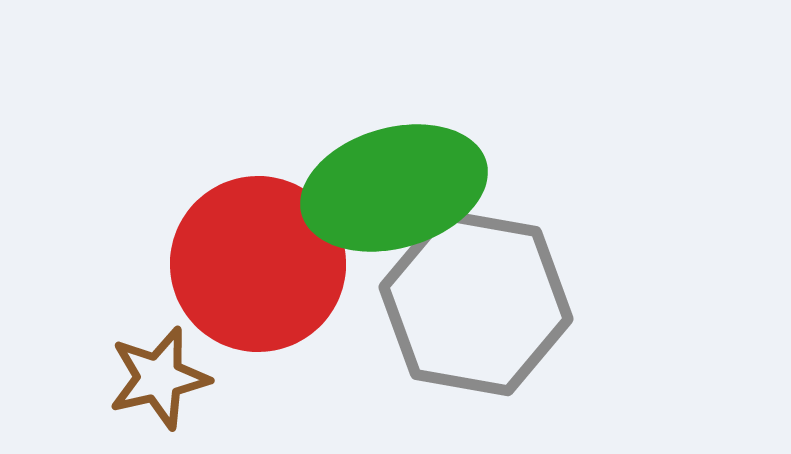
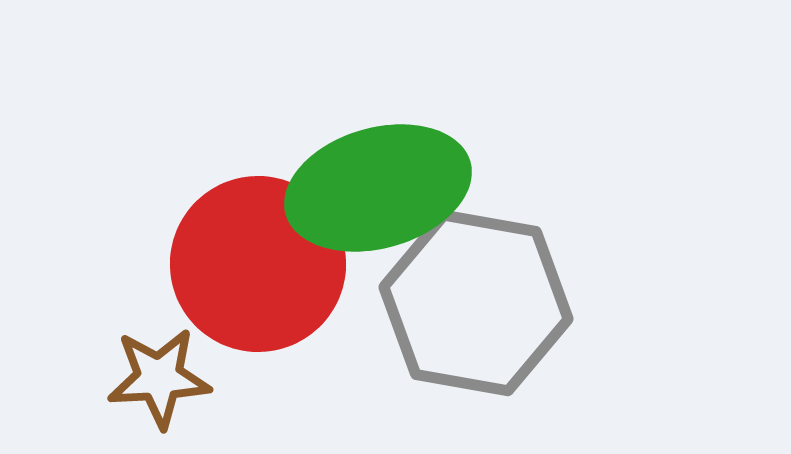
green ellipse: moved 16 px left
brown star: rotated 10 degrees clockwise
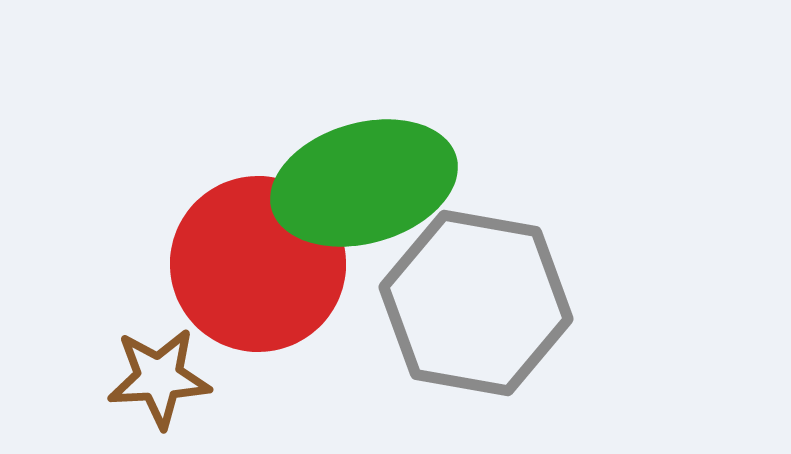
green ellipse: moved 14 px left, 5 px up
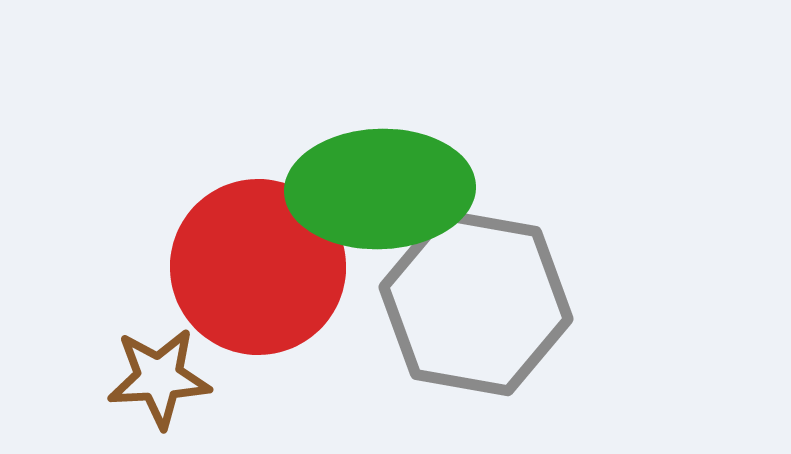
green ellipse: moved 16 px right, 6 px down; rotated 14 degrees clockwise
red circle: moved 3 px down
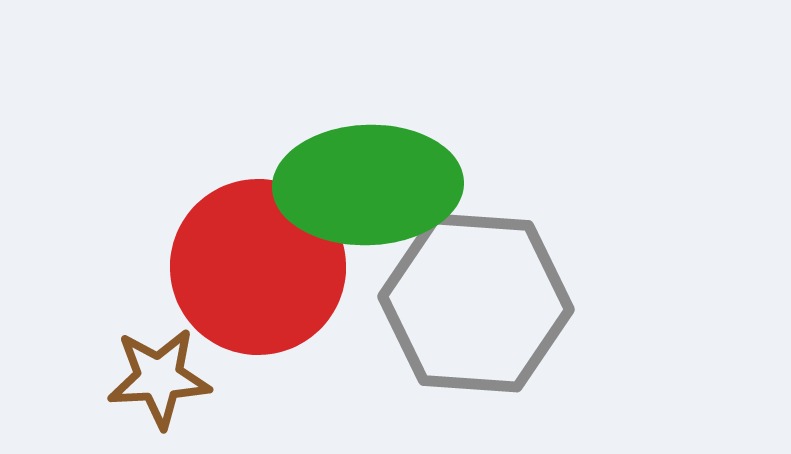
green ellipse: moved 12 px left, 4 px up
gray hexagon: rotated 6 degrees counterclockwise
